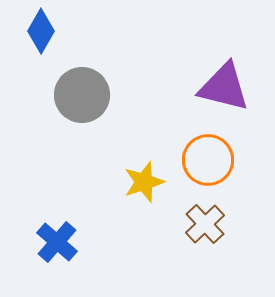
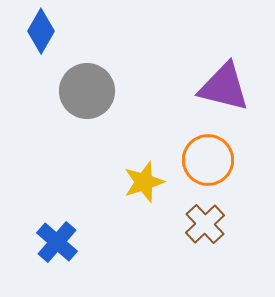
gray circle: moved 5 px right, 4 px up
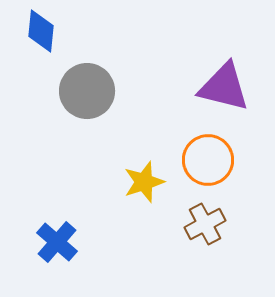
blue diamond: rotated 24 degrees counterclockwise
brown cross: rotated 15 degrees clockwise
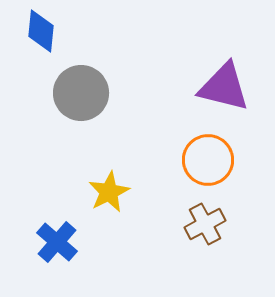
gray circle: moved 6 px left, 2 px down
yellow star: moved 35 px left, 10 px down; rotated 9 degrees counterclockwise
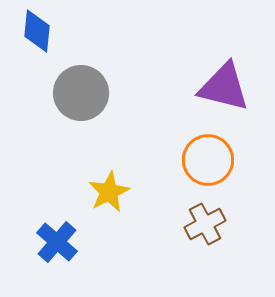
blue diamond: moved 4 px left
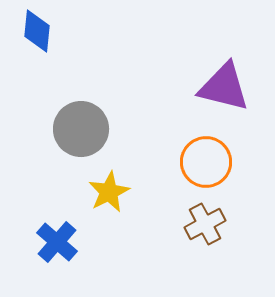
gray circle: moved 36 px down
orange circle: moved 2 px left, 2 px down
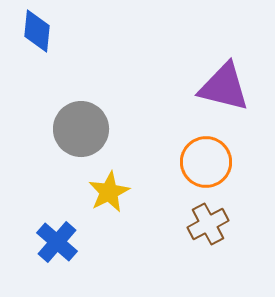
brown cross: moved 3 px right
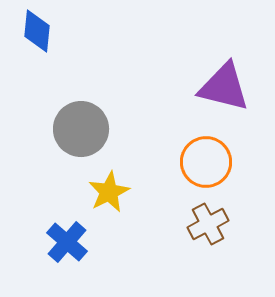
blue cross: moved 10 px right
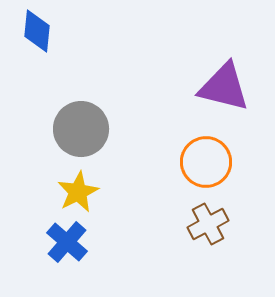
yellow star: moved 31 px left
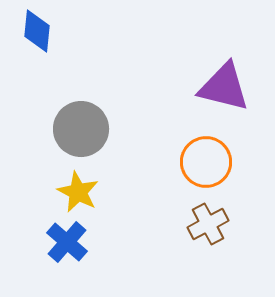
yellow star: rotated 18 degrees counterclockwise
